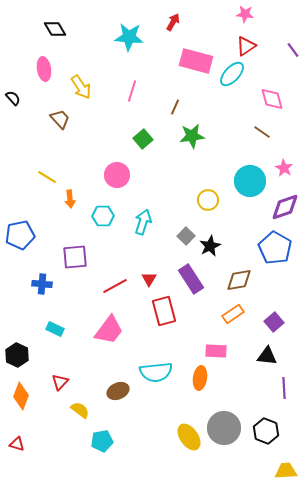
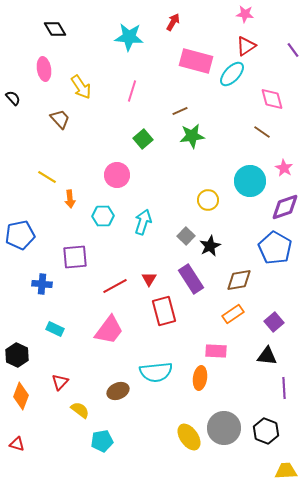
brown line at (175, 107): moved 5 px right, 4 px down; rotated 42 degrees clockwise
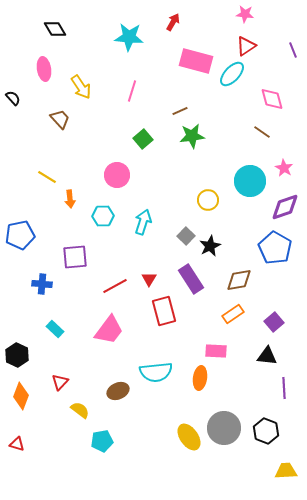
purple line at (293, 50): rotated 14 degrees clockwise
cyan rectangle at (55, 329): rotated 18 degrees clockwise
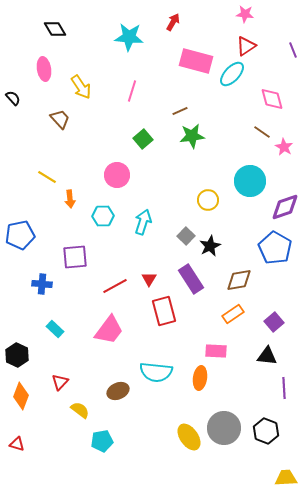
pink star at (284, 168): moved 21 px up
cyan semicircle at (156, 372): rotated 12 degrees clockwise
yellow trapezoid at (286, 471): moved 7 px down
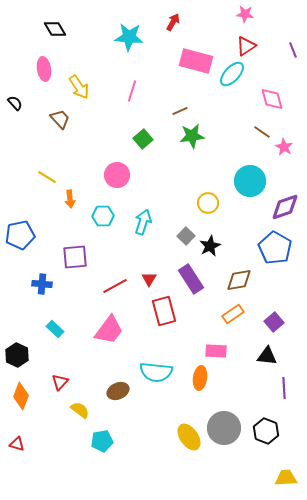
yellow arrow at (81, 87): moved 2 px left
black semicircle at (13, 98): moved 2 px right, 5 px down
yellow circle at (208, 200): moved 3 px down
